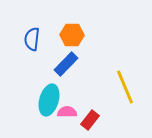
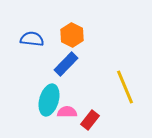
orange hexagon: rotated 25 degrees clockwise
blue semicircle: rotated 90 degrees clockwise
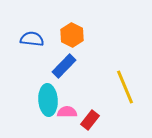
blue rectangle: moved 2 px left, 2 px down
cyan ellipse: moved 1 px left; rotated 20 degrees counterclockwise
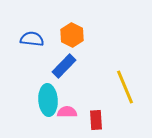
red rectangle: moved 6 px right; rotated 42 degrees counterclockwise
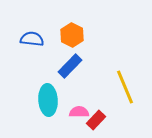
blue rectangle: moved 6 px right
pink semicircle: moved 12 px right
red rectangle: rotated 48 degrees clockwise
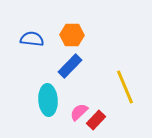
orange hexagon: rotated 25 degrees counterclockwise
pink semicircle: rotated 42 degrees counterclockwise
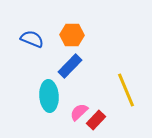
blue semicircle: rotated 15 degrees clockwise
yellow line: moved 1 px right, 3 px down
cyan ellipse: moved 1 px right, 4 px up
